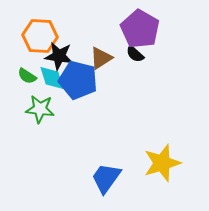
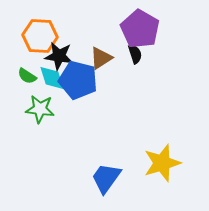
black semicircle: rotated 150 degrees counterclockwise
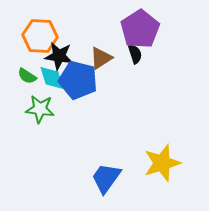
purple pentagon: rotated 9 degrees clockwise
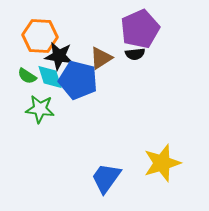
purple pentagon: rotated 9 degrees clockwise
black semicircle: rotated 102 degrees clockwise
cyan diamond: moved 2 px left, 1 px up
